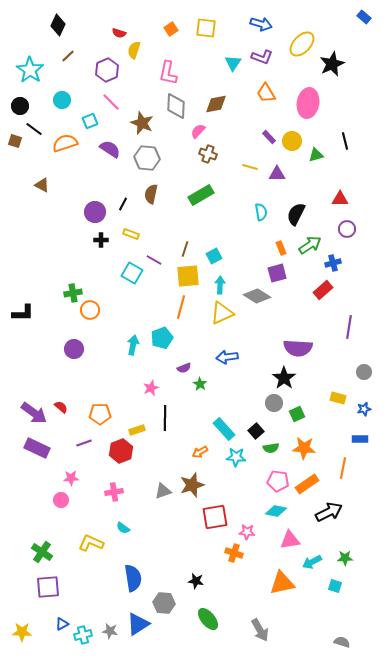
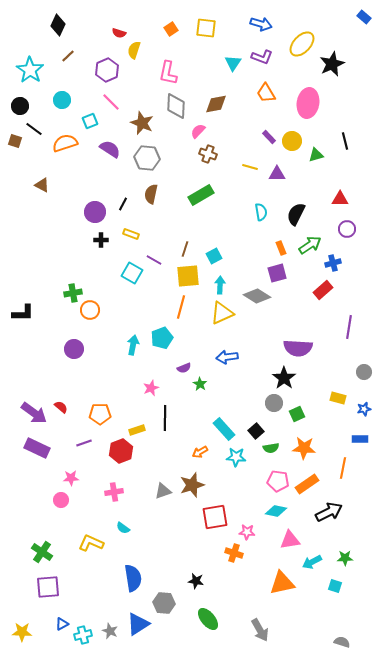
gray star at (110, 631): rotated 14 degrees clockwise
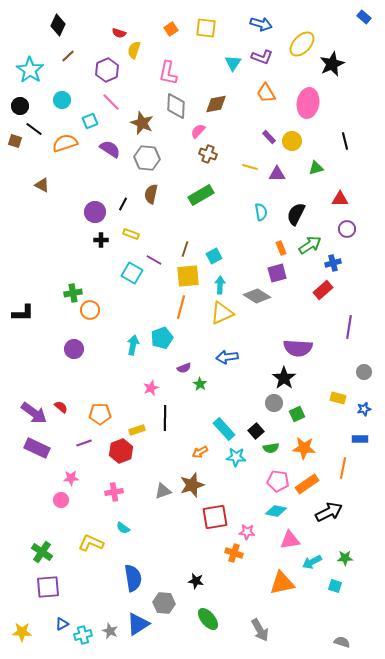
green triangle at (316, 155): moved 13 px down
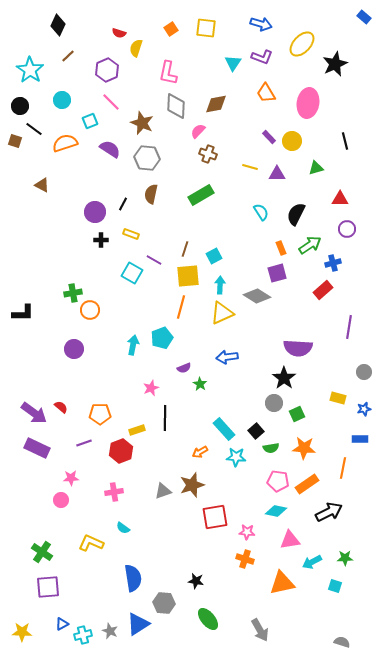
yellow semicircle at (134, 50): moved 2 px right, 2 px up
black star at (332, 64): moved 3 px right
cyan semicircle at (261, 212): rotated 24 degrees counterclockwise
orange cross at (234, 553): moved 11 px right, 6 px down
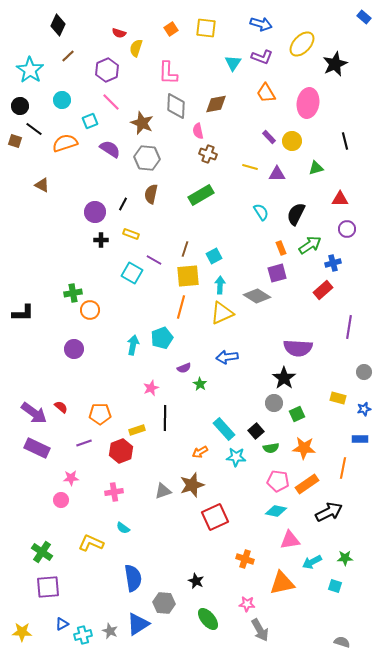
pink L-shape at (168, 73): rotated 10 degrees counterclockwise
pink semicircle at (198, 131): rotated 56 degrees counterclockwise
red square at (215, 517): rotated 16 degrees counterclockwise
pink star at (247, 532): moved 72 px down
black star at (196, 581): rotated 14 degrees clockwise
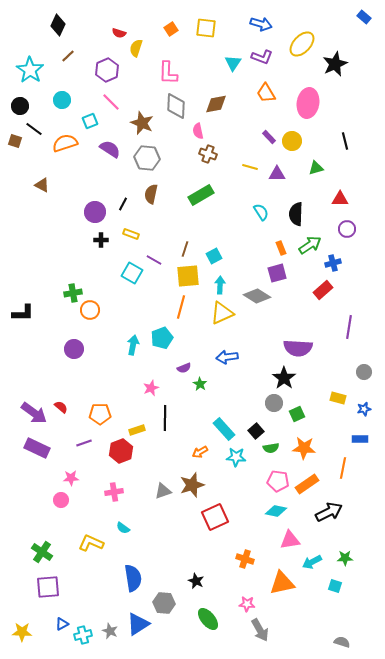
black semicircle at (296, 214): rotated 25 degrees counterclockwise
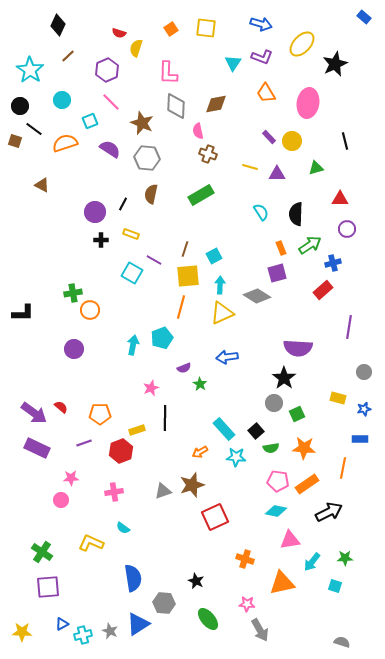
cyan arrow at (312, 562): rotated 24 degrees counterclockwise
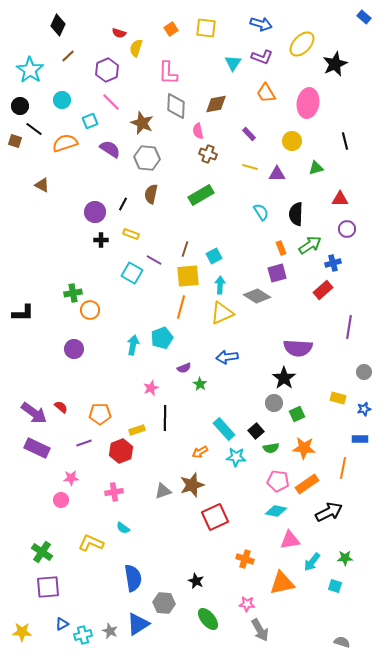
purple rectangle at (269, 137): moved 20 px left, 3 px up
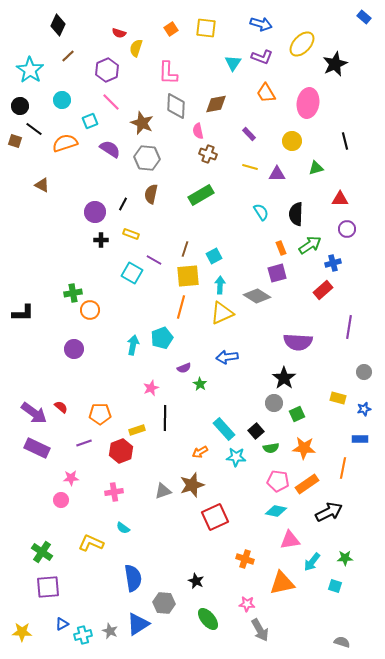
purple semicircle at (298, 348): moved 6 px up
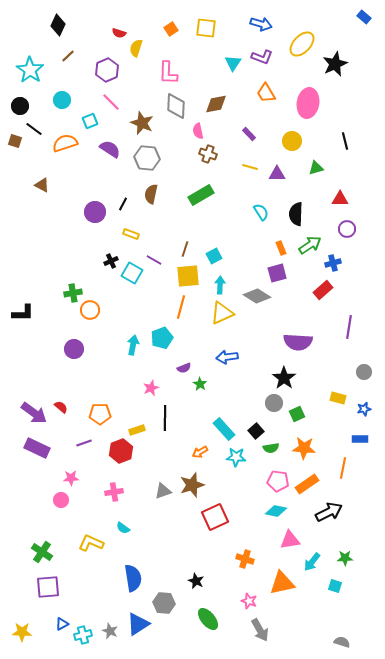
black cross at (101, 240): moved 10 px right, 21 px down; rotated 24 degrees counterclockwise
pink star at (247, 604): moved 2 px right, 3 px up; rotated 14 degrees clockwise
